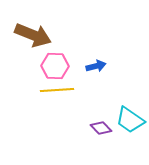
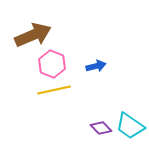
brown arrow: rotated 45 degrees counterclockwise
pink hexagon: moved 3 px left, 2 px up; rotated 20 degrees clockwise
yellow line: moved 3 px left; rotated 8 degrees counterclockwise
cyan trapezoid: moved 6 px down
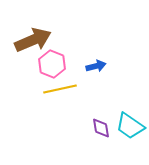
brown arrow: moved 5 px down
yellow line: moved 6 px right, 1 px up
purple diamond: rotated 35 degrees clockwise
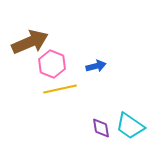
brown arrow: moved 3 px left, 2 px down
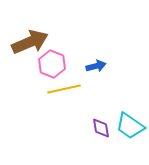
yellow line: moved 4 px right
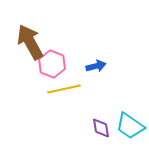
brown arrow: rotated 96 degrees counterclockwise
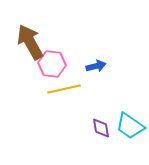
pink hexagon: rotated 16 degrees counterclockwise
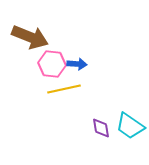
brown arrow: moved 5 px up; rotated 141 degrees clockwise
blue arrow: moved 19 px left, 2 px up; rotated 18 degrees clockwise
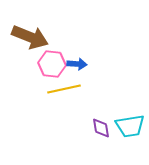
cyan trapezoid: rotated 44 degrees counterclockwise
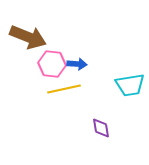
brown arrow: moved 2 px left
cyan trapezoid: moved 41 px up
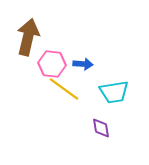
brown arrow: rotated 99 degrees counterclockwise
blue arrow: moved 6 px right
cyan trapezoid: moved 16 px left, 7 px down
yellow line: rotated 48 degrees clockwise
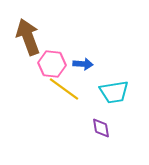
brown arrow: rotated 33 degrees counterclockwise
